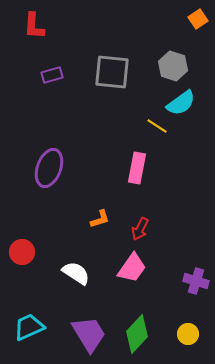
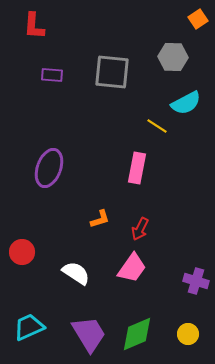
gray hexagon: moved 9 px up; rotated 16 degrees counterclockwise
purple rectangle: rotated 20 degrees clockwise
cyan semicircle: moved 5 px right; rotated 8 degrees clockwise
green diamond: rotated 24 degrees clockwise
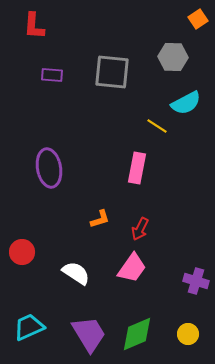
purple ellipse: rotated 30 degrees counterclockwise
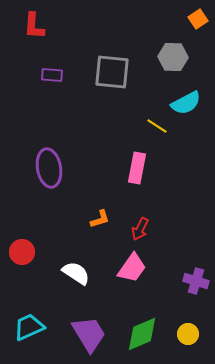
green diamond: moved 5 px right
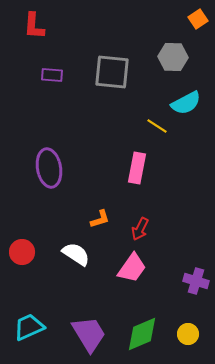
white semicircle: moved 19 px up
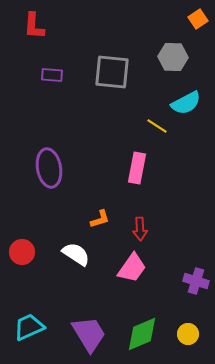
red arrow: rotated 30 degrees counterclockwise
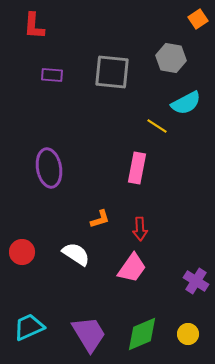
gray hexagon: moved 2 px left, 1 px down; rotated 8 degrees clockwise
purple cross: rotated 15 degrees clockwise
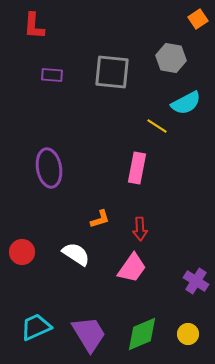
cyan trapezoid: moved 7 px right
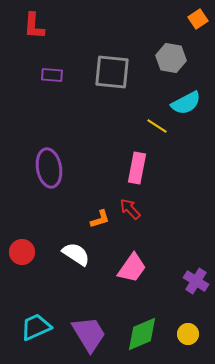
red arrow: moved 10 px left, 20 px up; rotated 140 degrees clockwise
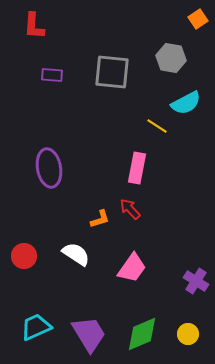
red circle: moved 2 px right, 4 px down
